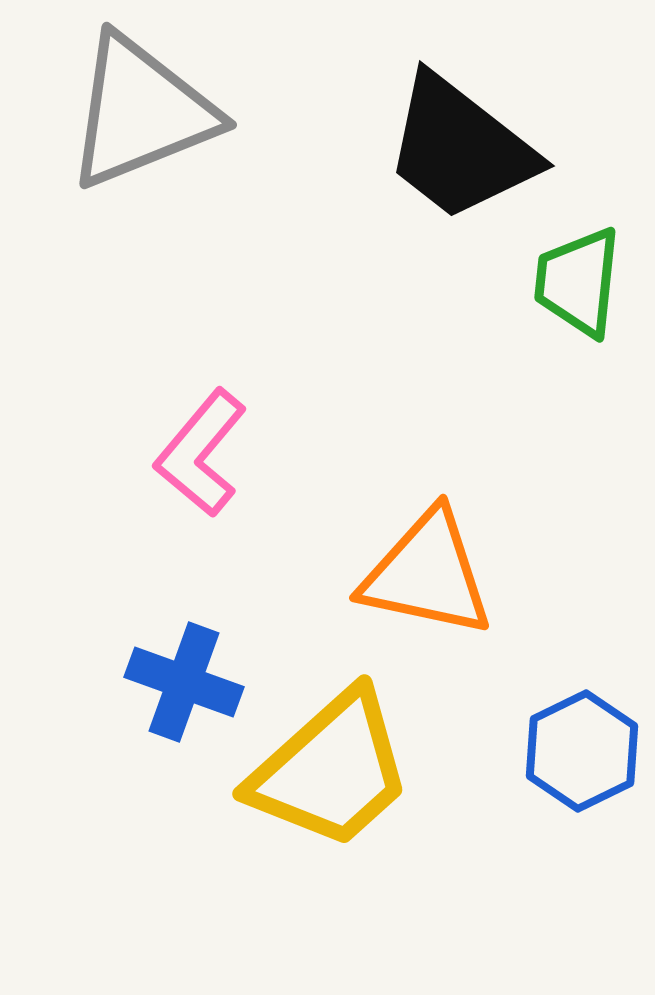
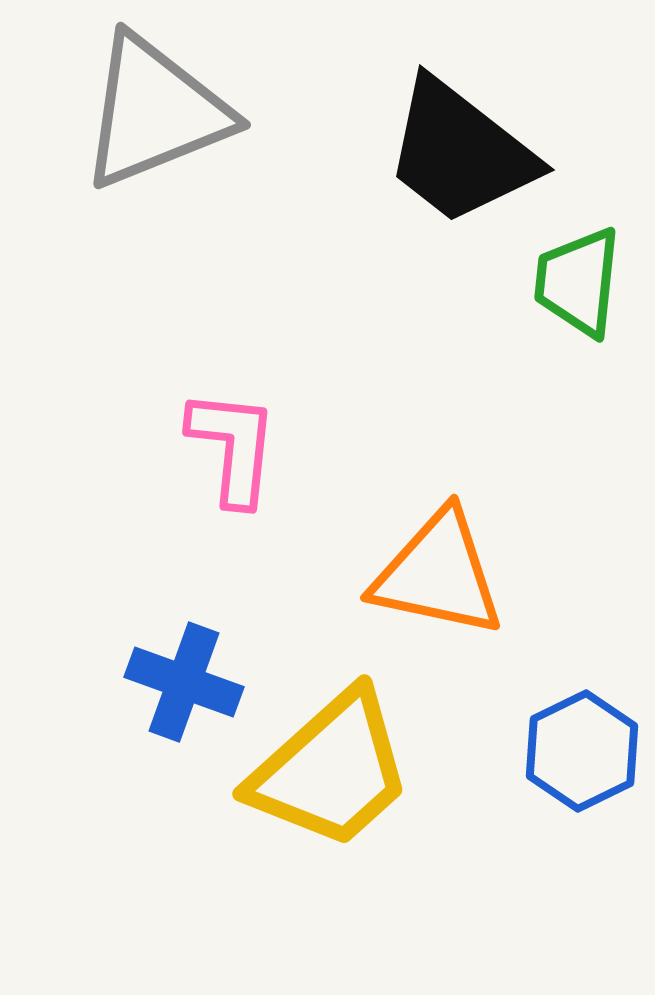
gray triangle: moved 14 px right
black trapezoid: moved 4 px down
pink L-shape: moved 32 px right, 6 px up; rotated 146 degrees clockwise
orange triangle: moved 11 px right
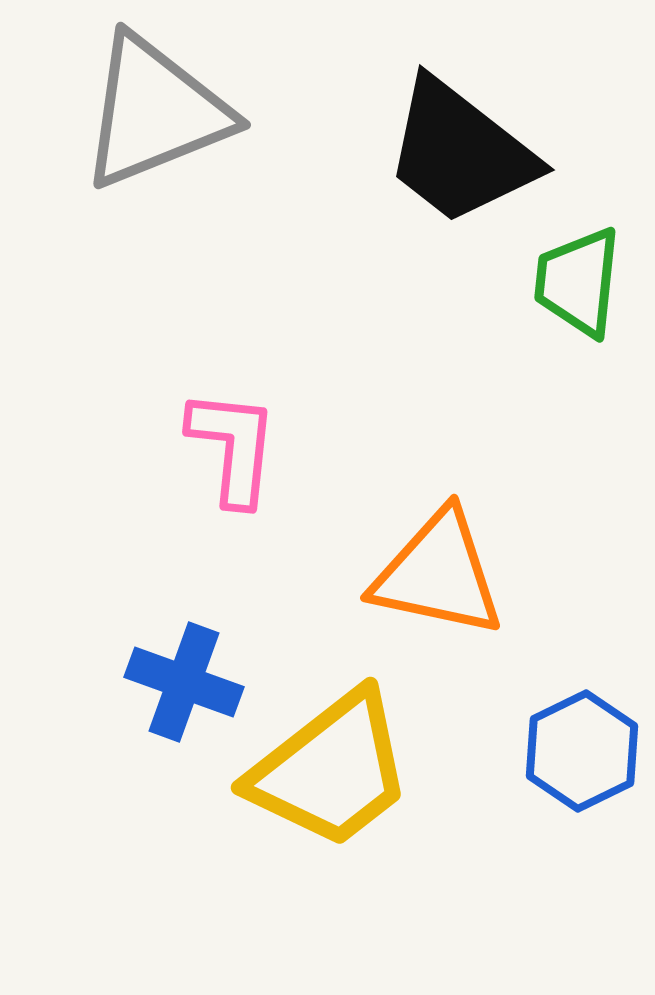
yellow trapezoid: rotated 4 degrees clockwise
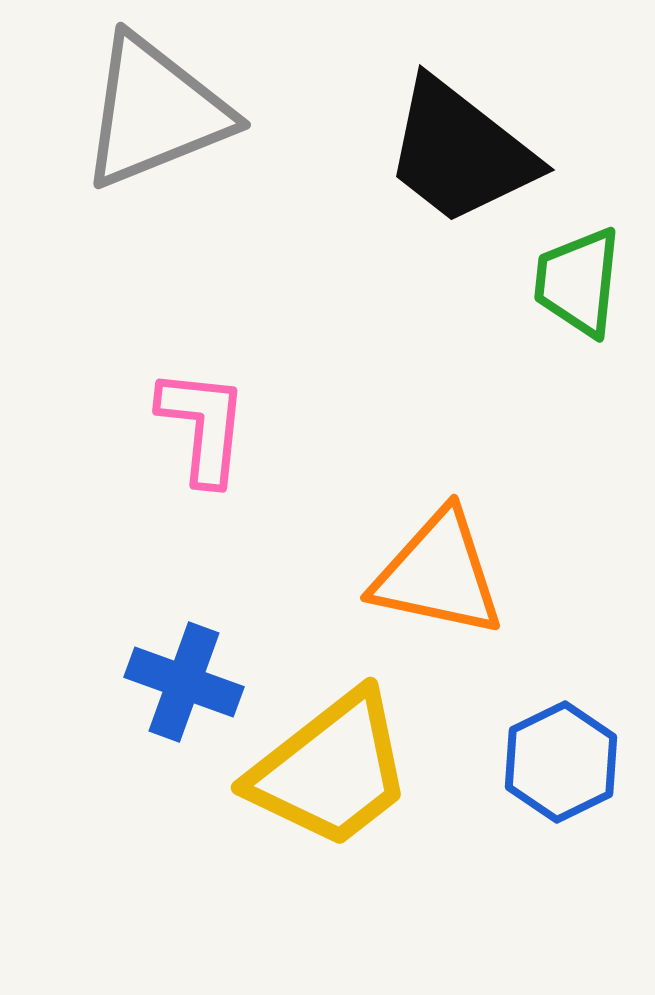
pink L-shape: moved 30 px left, 21 px up
blue hexagon: moved 21 px left, 11 px down
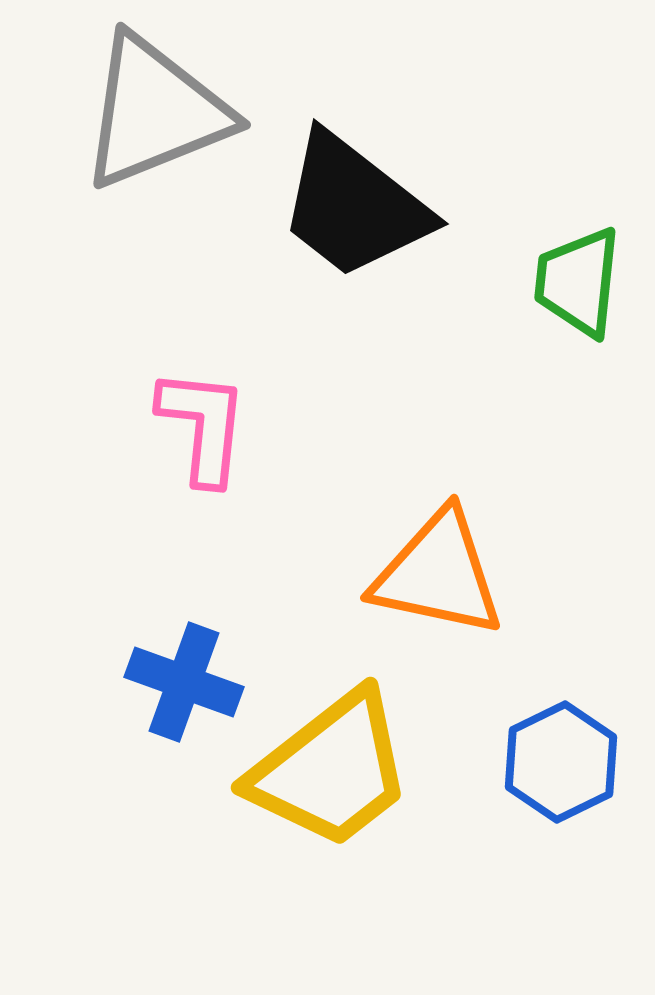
black trapezoid: moved 106 px left, 54 px down
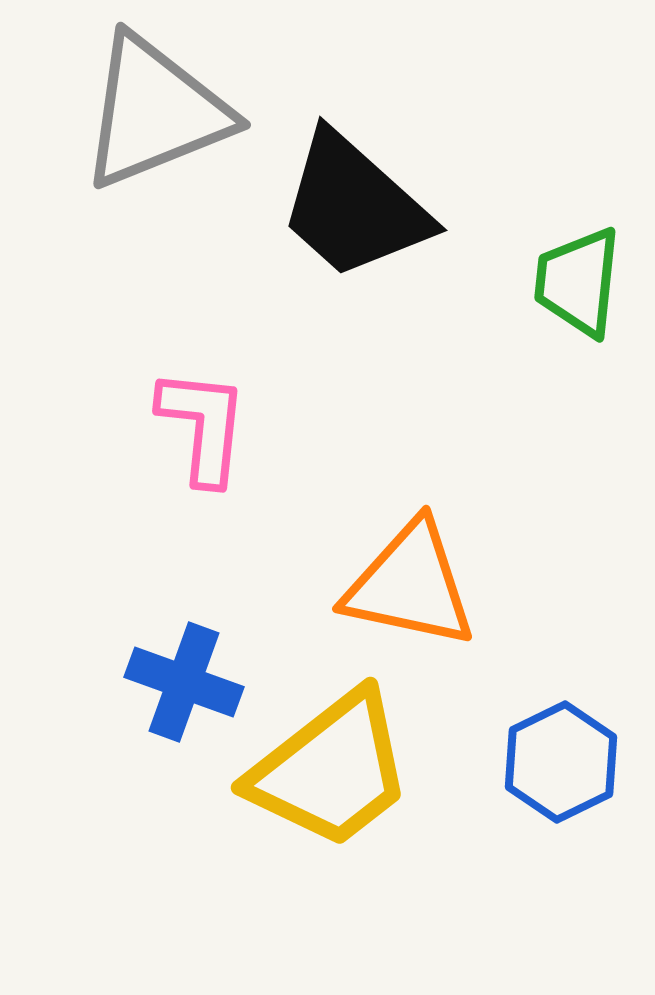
black trapezoid: rotated 4 degrees clockwise
orange triangle: moved 28 px left, 11 px down
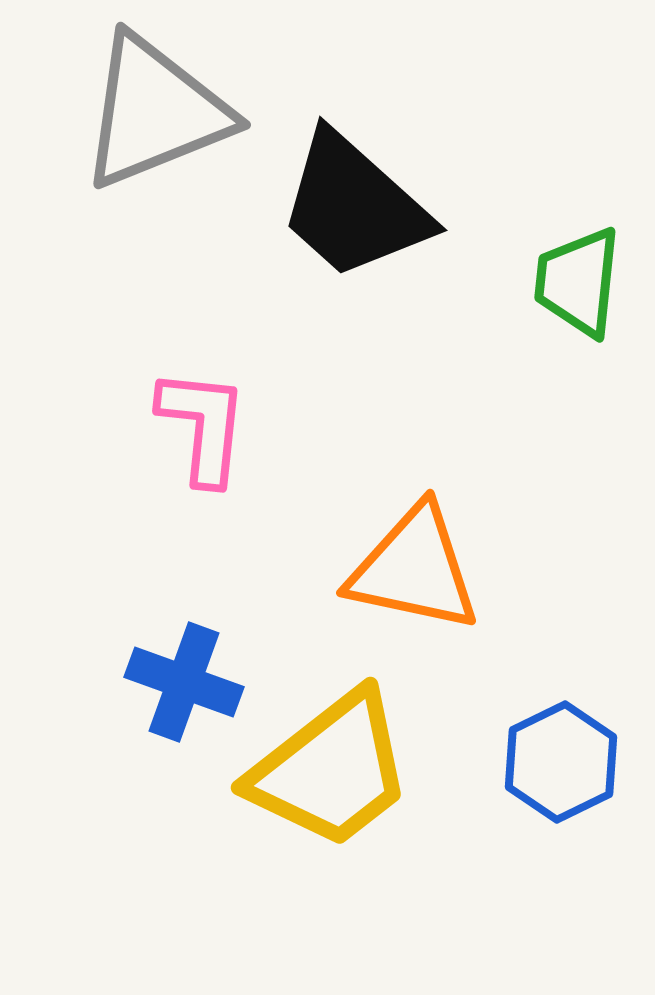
orange triangle: moved 4 px right, 16 px up
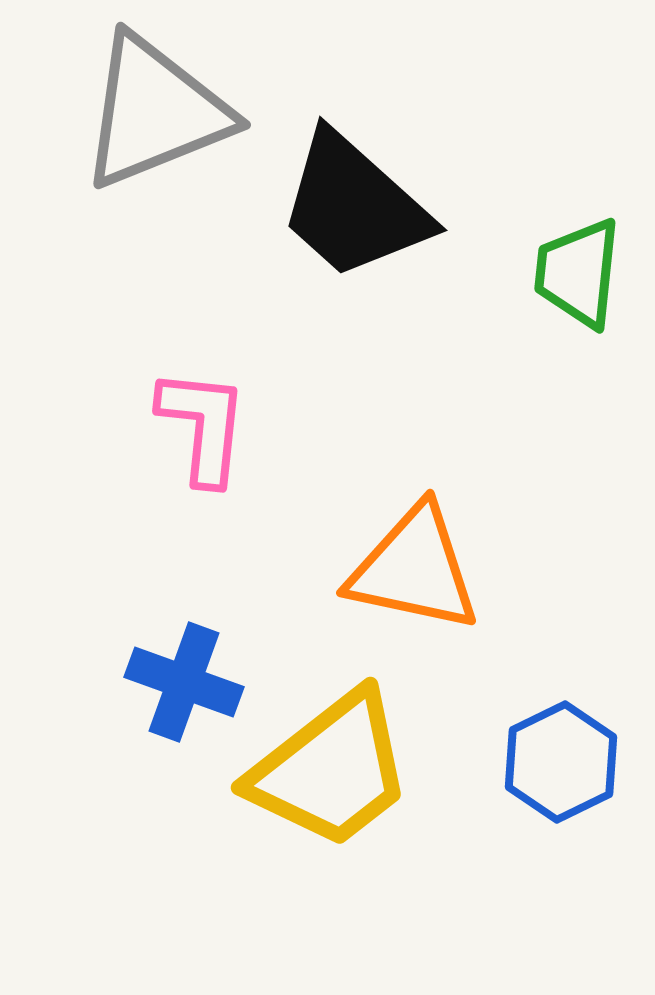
green trapezoid: moved 9 px up
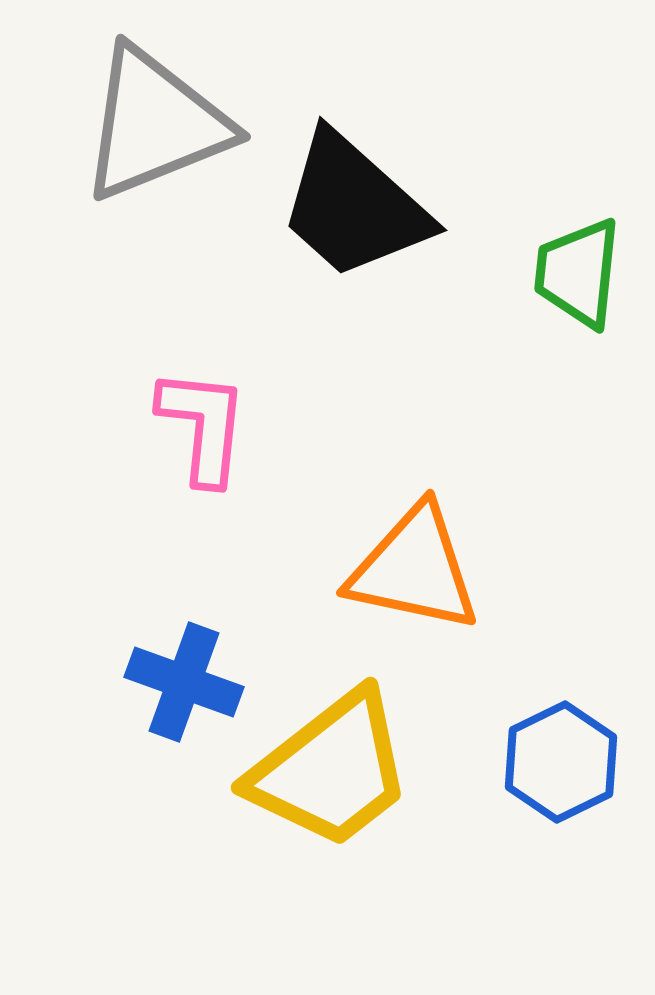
gray triangle: moved 12 px down
